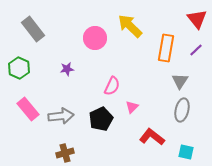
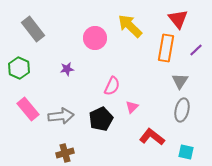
red triangle: moved 19 px left
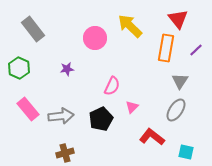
gray ellipse: moved 6 px left; rotated 20 degrees clockwise
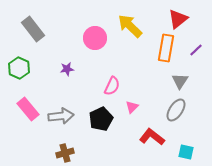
red triangle: rotated 30 degrees clockwise
